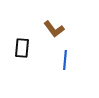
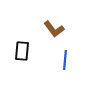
black rectangle: moved 3 px down
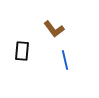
blue line: rotated 18 degrees counterclockwise
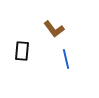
blue line: moved 1 px right, 1 px up
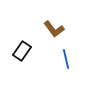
black rectangle: rotated 30 degrees clockwise
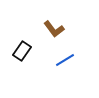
blue line: moved 1 px left, 1 px down; rotated 72 degrees clockwise
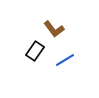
black rectangle: moved 13 px right
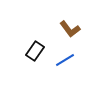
brown L-shape: moved 16 px right
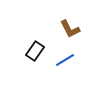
brown L-shape: rotated 10 degrees clockwise
